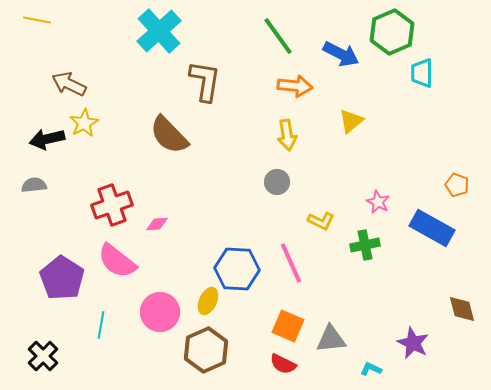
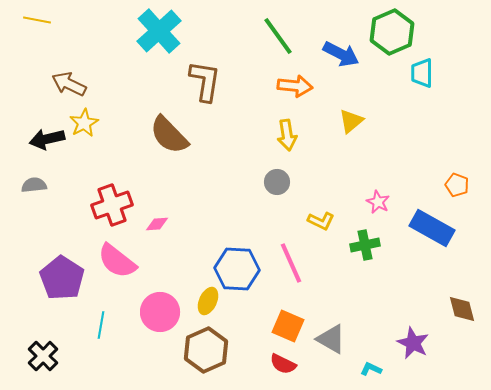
gray triangle: rotated 36 degrees clockwise
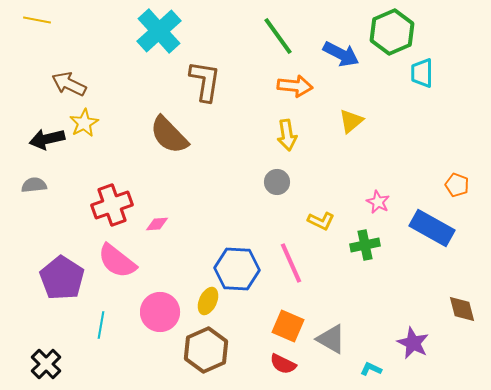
black cross: moved 3 px right, 8 px down
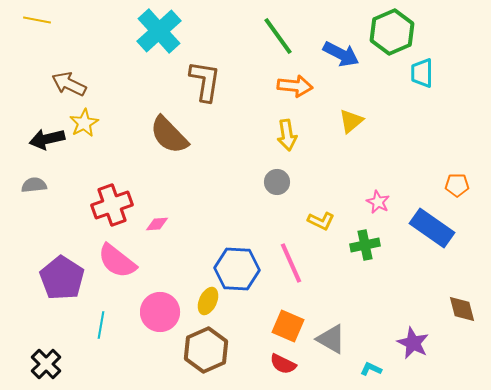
orange pentagon: rotated 20 degrees counterclockwise
blue rectangle: rotated 6 degrees clockwise
